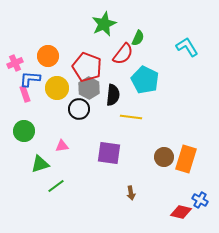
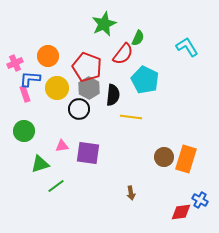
purple square: moved 21 px left
red diamond: rotated 20 degrees counterclockwise
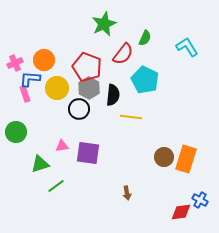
green semicircle: moved 7 px right
orange circle: moved 4 px left, 4 px down
green circle: moved 8 px left, 1 px down
brown arrow: moved 4 px left
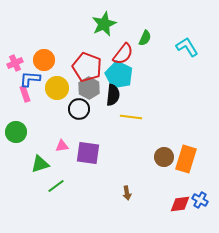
cyan pentagon: moved 26 px left, 5 px up
red diamond: moved 1 px left, 8 px up
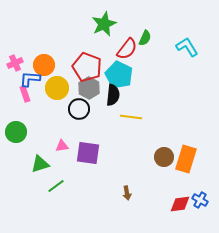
red semicircle: moved 4 px right, 5 px up
orange circle: moved 5 px down
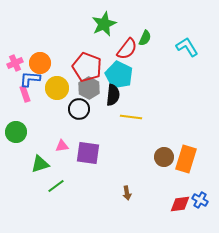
orange circle: moved 4 px left, 2 px up
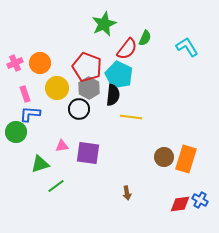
blue L-shape: moved 35 px down
